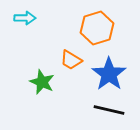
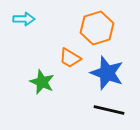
cyan arrow: moved 1 px left, 1 px down
orange trapezoid: moved 1 px left, 2 px up
blue star: moved 2 px left, 1 px up; rotated 16 degrees counterclockwise
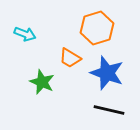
cyan arrow: moved 1 px right, 15 px down; rotated 20 degrees clockwise
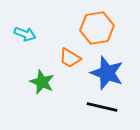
orange hexagon: rotated 8 degrees clockwise
black line: moved 7 px left, 3 px up
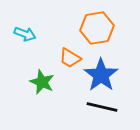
blue star: moved 6 px left, 2 px down; rotated 16 degrees clockwise
